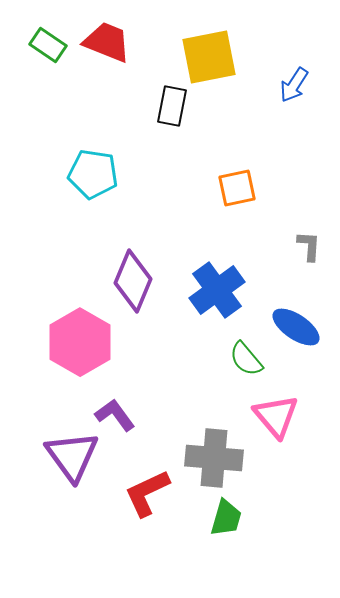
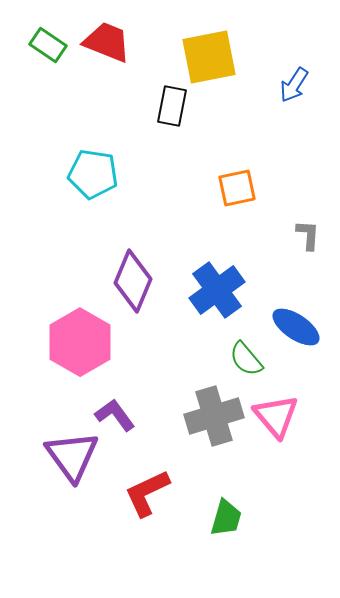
gray L-shape: moved 1 px left, 11 px up
gray cross: moved 42 px up; rotated 22 degrees counterclockwise
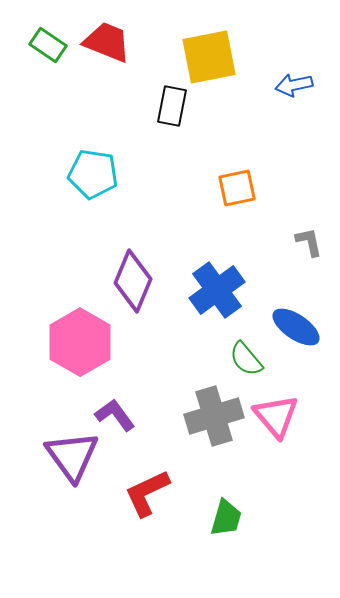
blue arrow: rotated 45 degrees clockwise
gray L-shape: moved 1 px right, 7 px down; rotated 16 degrees counterclockwise
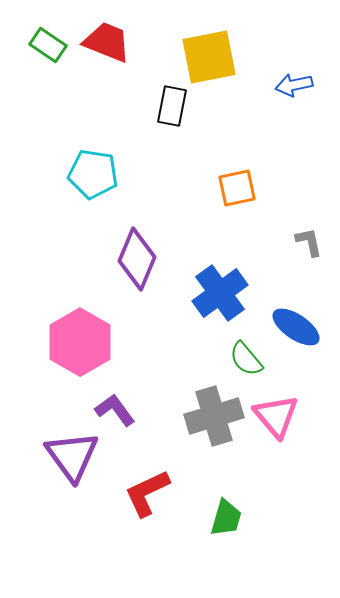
purple diamond: moved 4 px right, 22 px up
blue cross: moved 3 px right, 3 px down
purple L-shape: moved 5 px up
